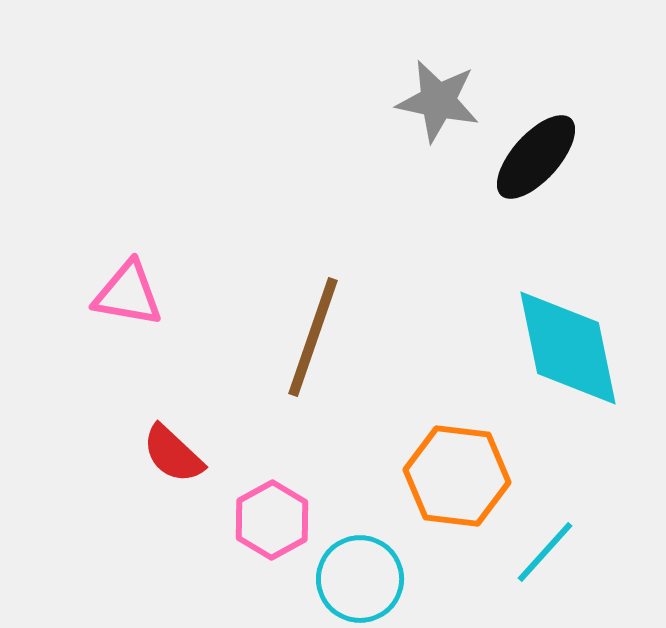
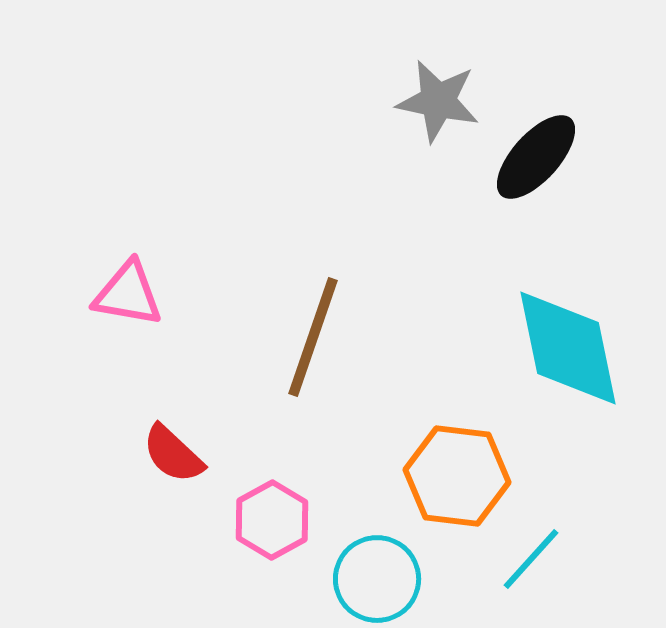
cyan line: moved 14 px left, 7 px down
cyan circle: moved 17 px right
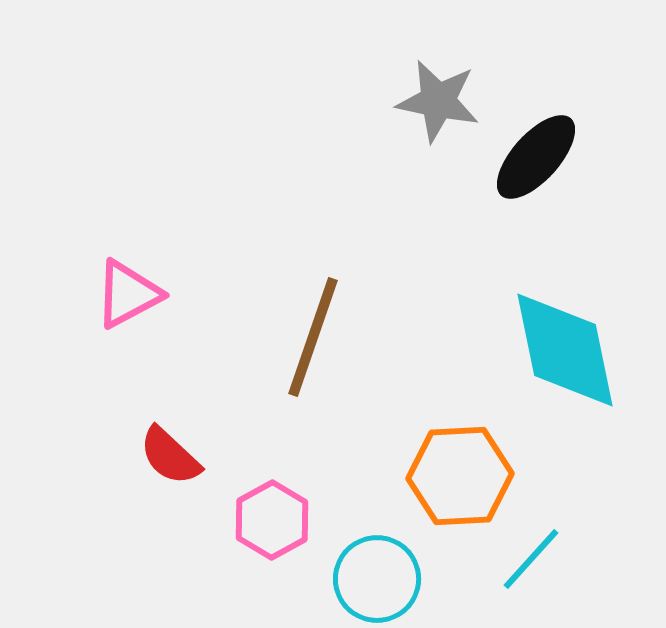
pink triangle: rotated 38 degrees counterclockwise
cyan diamond: moved 3 px left, 2 px down
red semicircle: moved 3 px left, 2 px down
orange hexagon: moved 3 px right; rotated 10 degrees counterclockwise
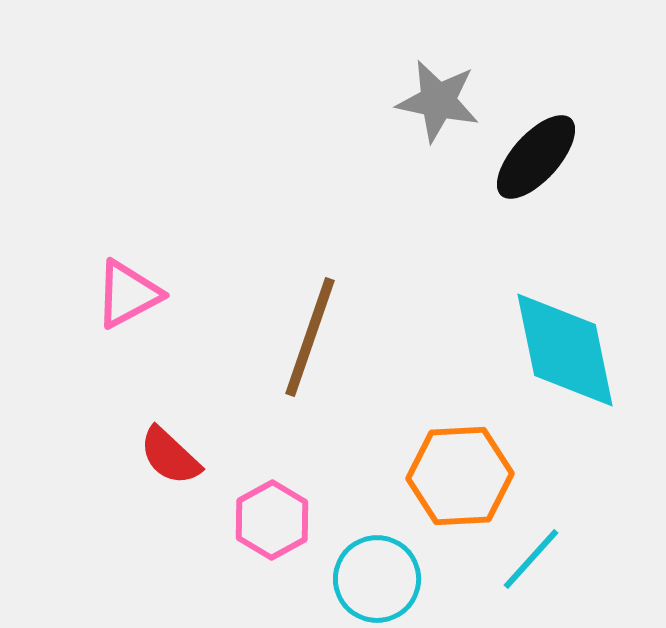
brown line: moved 3 px left
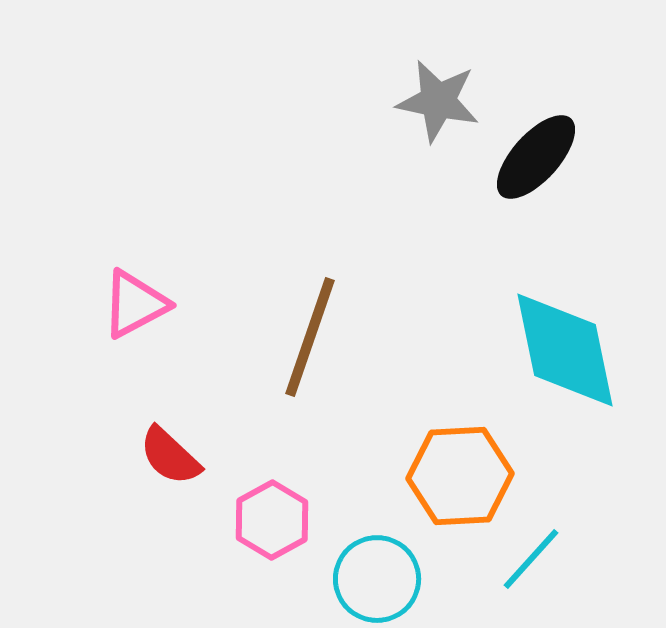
pink triangle: moved 7 px right, 10 px down
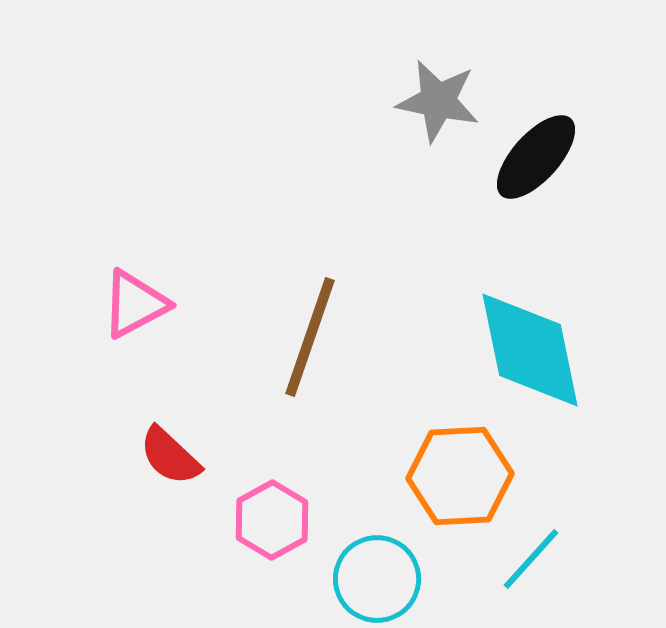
cyan diamond: moved 35 px left
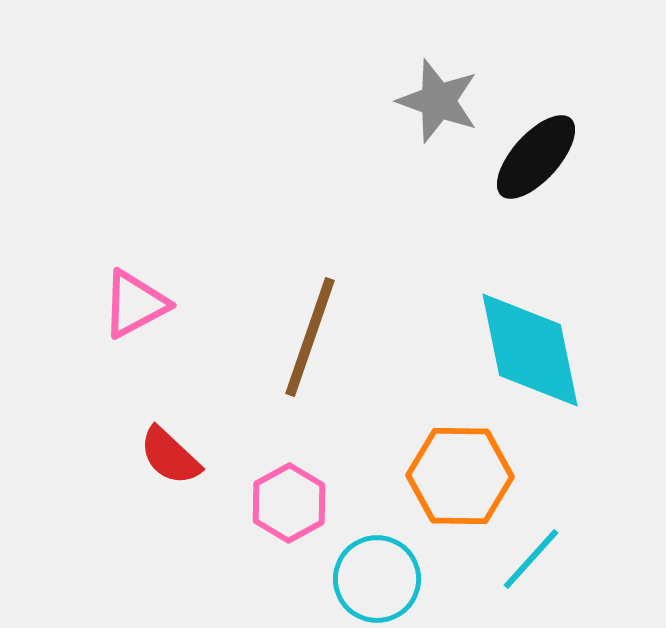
gray star: rotated 8 degrees clockwise
orange hexagon: rotated 4 degrees clockwise
pink hexagon: moved 17 px right, 17 px up
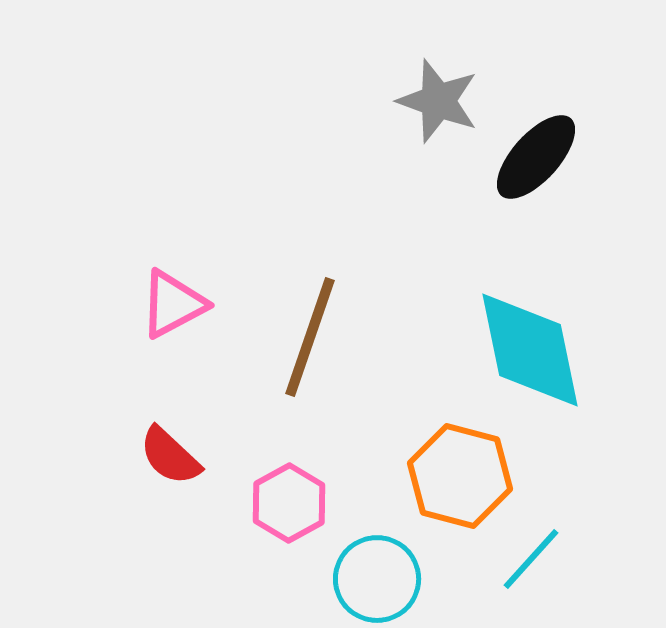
pink triangle: moved 38 px right
orange hexagon: rotated 14 degrees clockwise
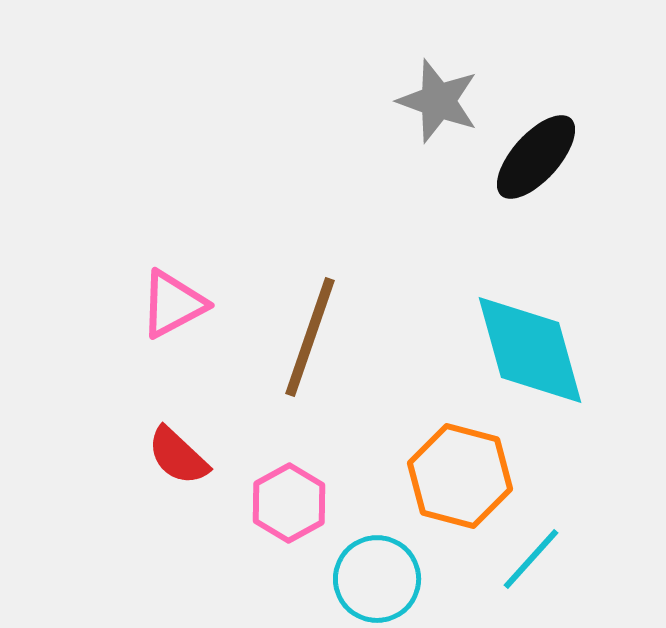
cyan diamond: rotated 4 degrees counterclockwise
red semicircle: moved 8 px right
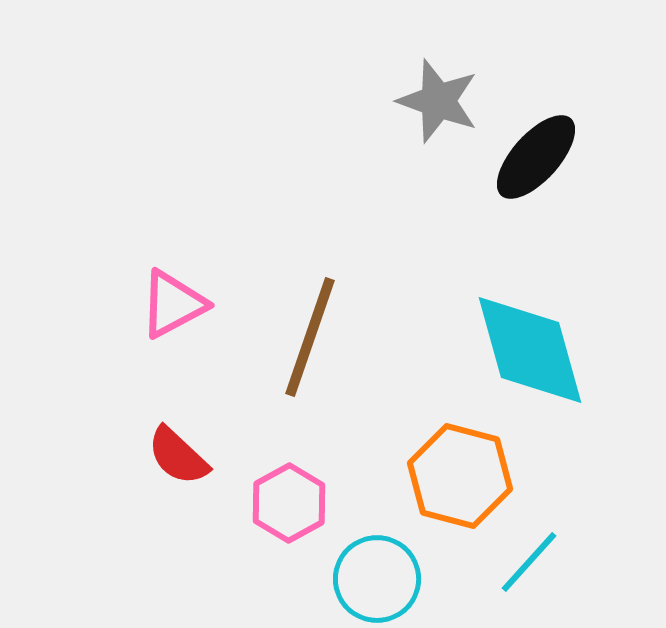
cyan line: moved 2 px left, 3 px down
